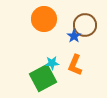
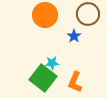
orange circle: moved 1 px right, 4 px up
brown circle: moved 3 px right, 11 px up
orange L-shape: moved 17 px down
green square: rotated 24 degrees counterclockwise
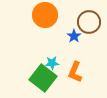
brown circle: moved 1 px right, 8 px down
orange L-shape: moved 10 px up
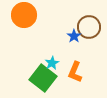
orange circle: moved 21 px left
brown circle: moved 5 px down
cyan star: rotated 24 degrees counterclockwise
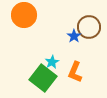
cyan star: moved 1 px up
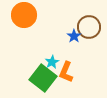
orange L-shape: moved 9 px left
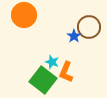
cyan star: rotated 24 degrees counterclockwise
green square: moved 2 px down
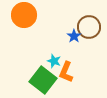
cyan star: moved 2 px right, 1 px up
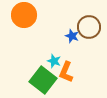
blue star: moved 2 px left; rotated 16 degrees counterclockwise
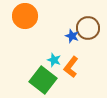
orange circle: moved 1 px right, 1 px down
brown circle: moved 1 px left, 1 px down
cyan star: moved 1 px up
orange L-shape: moved 5 px right, 5 px up; rotated 15 degrees clockwise
